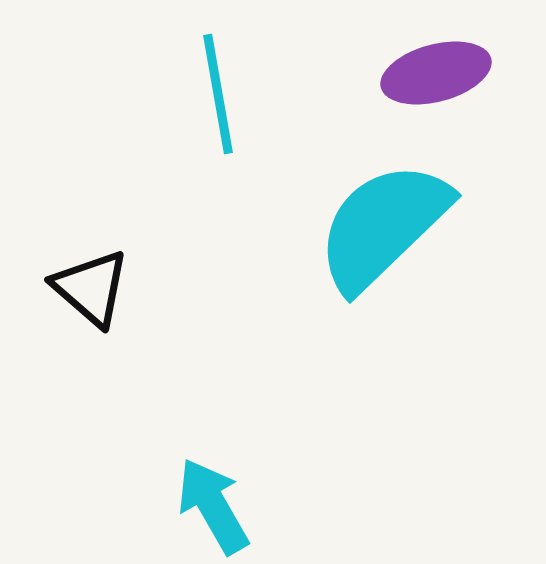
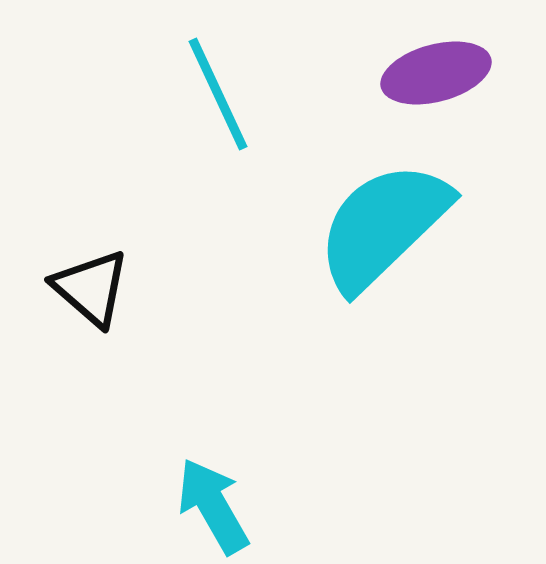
cyan line: rotated 15 degrees counterclockwise
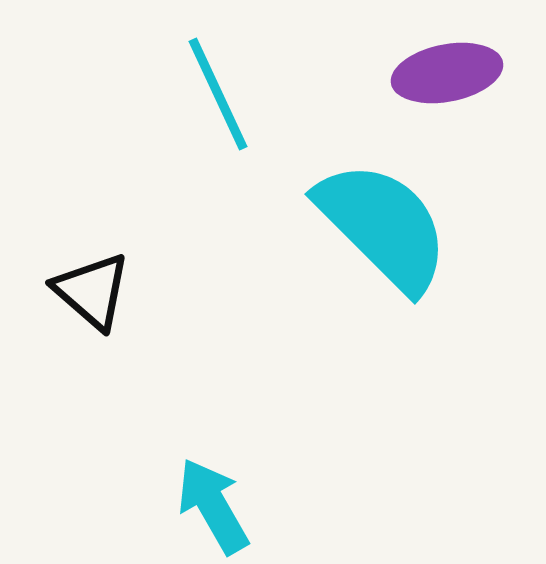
purple ellipse: moved 11 px right; rotated 4 degrees clockwise
cyan semicircle: rotated 89 degrees clockwise
black triangle: moved 1 px right, 3 px down
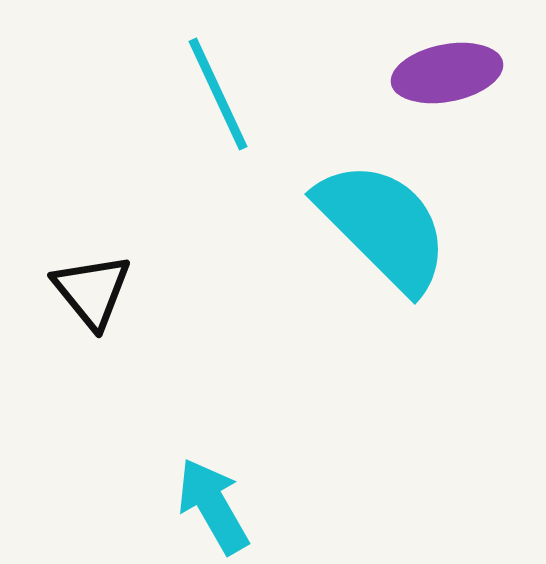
black triangle: rotated 10 degrees clockwise
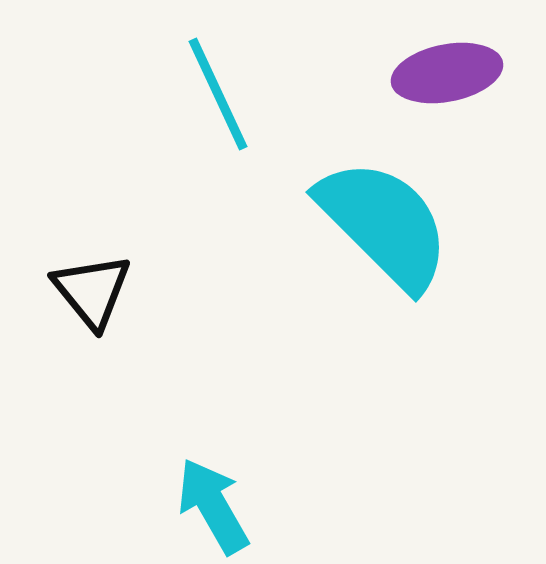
cyan semicircle: moved 1 px right, 2 px up
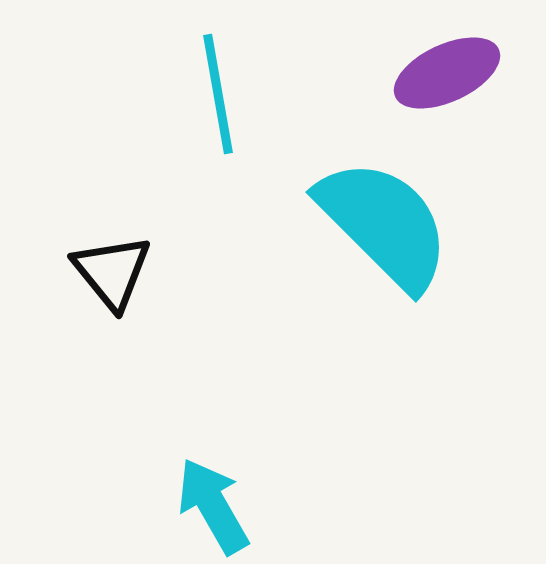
purple ellipse: rotated 14 degrees counterclockwise
cyan line: rotated 15 degrees clockwise
black triangle: moved 20 px right, 19 px up
